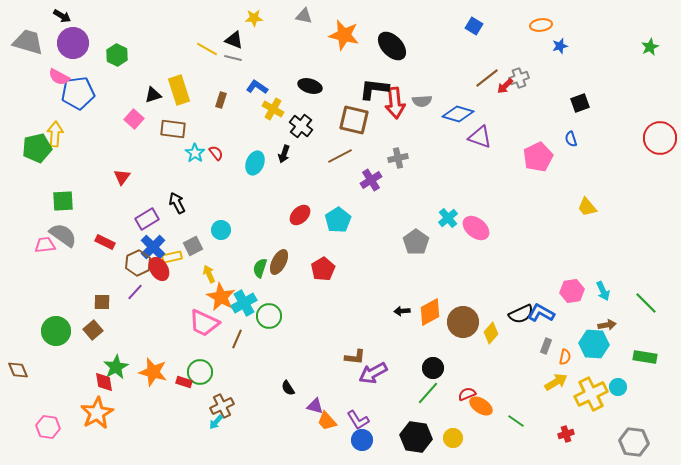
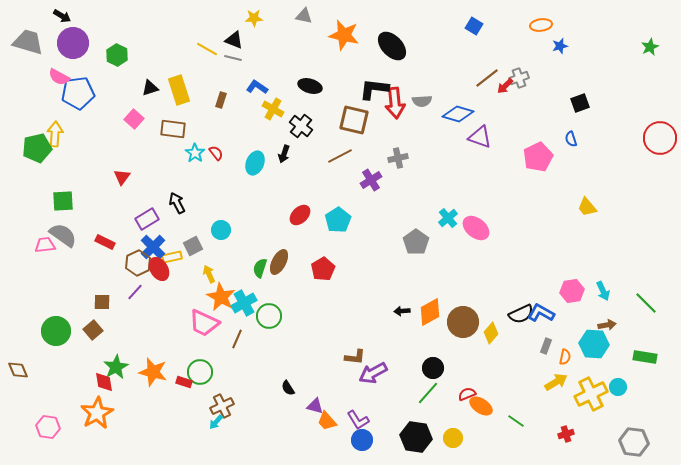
black triangle at (153, 95): moved 3 px left, 7 px up
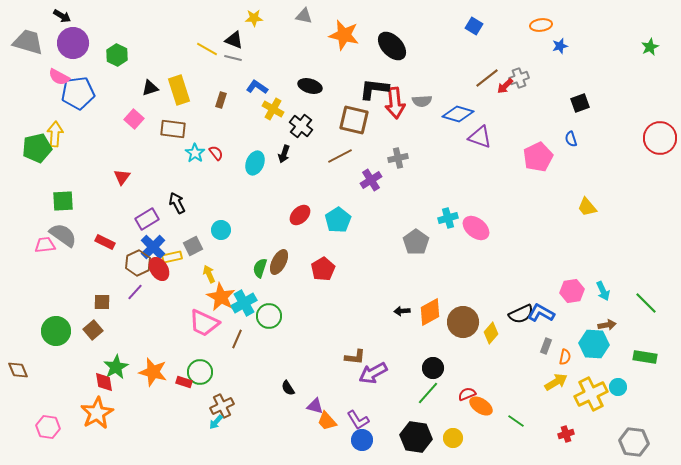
cyan cross at (448, 218): rotated 24 degrees clockwise
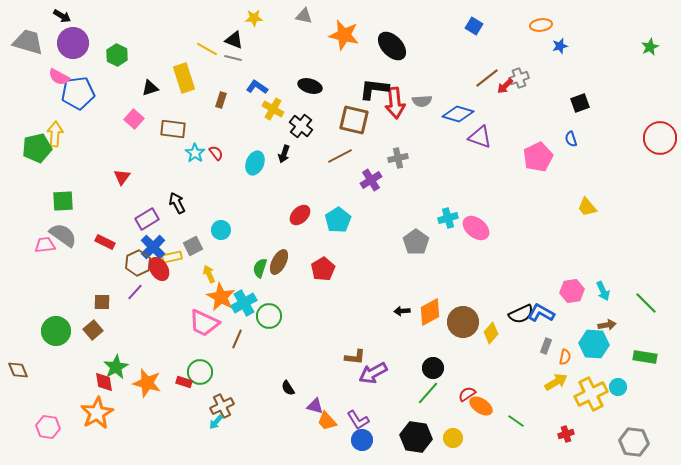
yellow rectangle at (179, 90): moved 5 px right, 12 px up
orange star at (153, 372): moved 6 px left, 11 px down
red semicircle at (467, 394): rotated 12 degrees counterclockwise
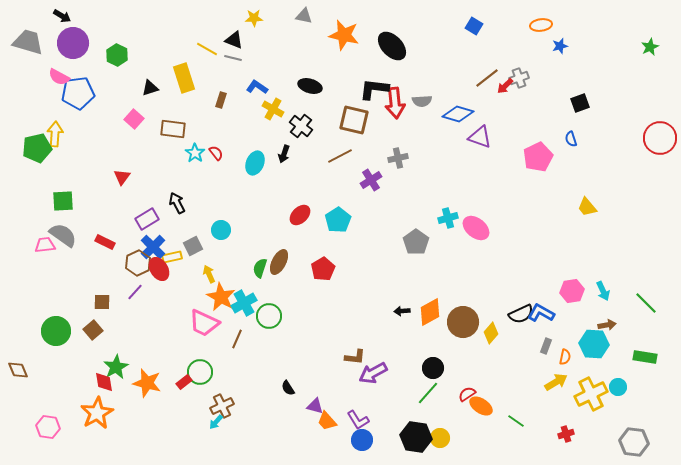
red rectangle at (184, 382): rotated 56 degrees counterclockwise
yellow circle at (453, 438): moved 13 px left
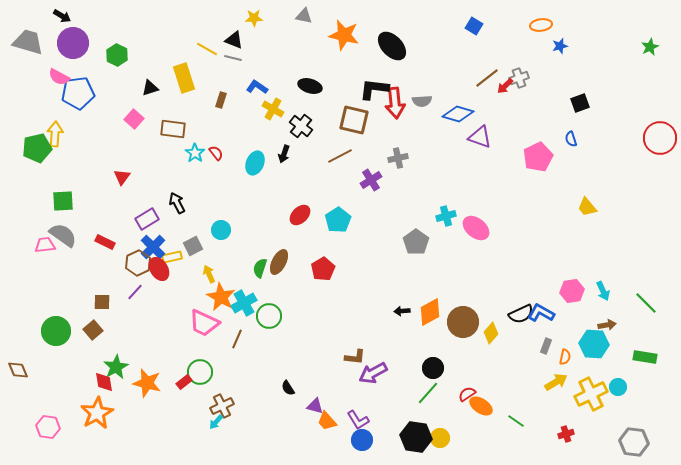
cyan cross at (448, 218): moved 2 px left, 2 px up
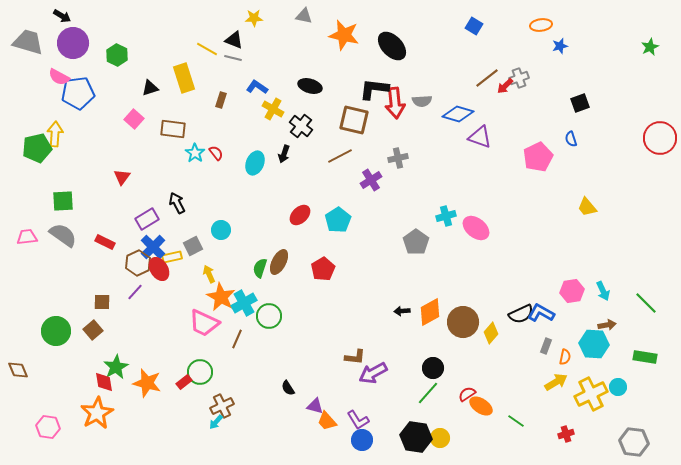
pink trapezoid at (45, 245): moved 18 px left, 8 px up
